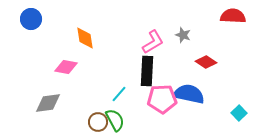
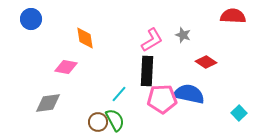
pink L-shape: moved 1 px left, 2 px up
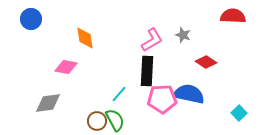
brown circle: moved 1 px left, 1 px up
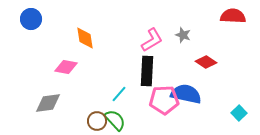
blue semicircle: moved 3 px left
pink pentagon: moved 2 px right, 1 px down
green semicircle: rotated 15 degrees counterclockwise
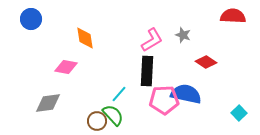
green semicircle: moved 2 px left, 5 px up
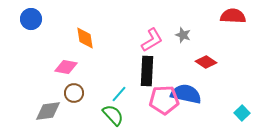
gray diamond: moved 8 px down
cyan square: moved 3 px right
brown circle: moved 23 px left, 28 px up
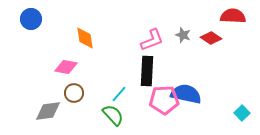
pink L-shape: rotated 10 degrees clockwise
red diamond: moved 5 px right, 24 px up
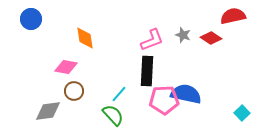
red semicircle: rotated 15 degrees counterclockwise
brown circle: moved 2 px up
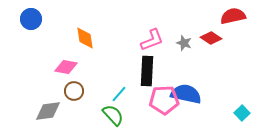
gray star: moved 1 px right, 8 px down
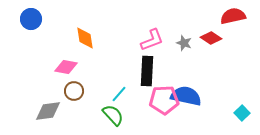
blue semicircle: moved 2 px down
